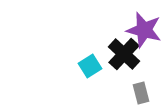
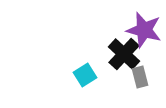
cyan square: moved 5 px left, 9 px down
gray rectangle: moved 1 px left, 16 px up
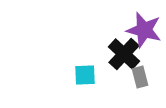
cyan square: rotated 30 degrees clockwise
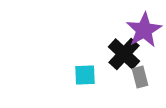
purple star: rotated 27 degrees clockwise
